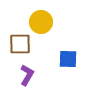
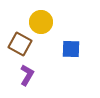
brown square: rotated 30 degrees clockwise
blue square: moved 3 px right, 10 px up
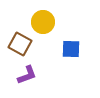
yellow circle: moved 2 px right
purple L-shape: rotated 40 degrees clockwise
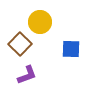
yellow circle: moved 3 px left
brown square: rotated 15 degrees clockwise
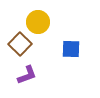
yellow circle: moved 2 px left
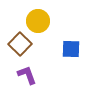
yellow circle: moved 1 px up
purple L-shape: rotated 90 degrees counterclockwise
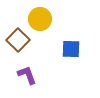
yellow circle: moved 2 px right, 2 px up
brown square: moved 2 px left, 4 px up
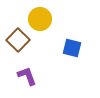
blue square: moved 1 px right, 1 px up; rotated 12 degrees clockwise
purple L-shape: moved 1 px down
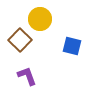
brown square: moved 2 px right
blue square: moved 2 px up
